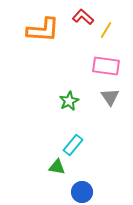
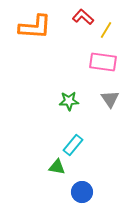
orange L-shape: moved 8 px left, 3 px up
pink rectangle: moved 3 px left, 4 px up
gray triangle: moved 2 px down
green star: rotated 24 degrees clockwise
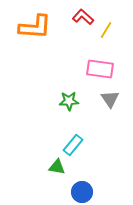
pink rectangle: moved 3 px left, 7 px down
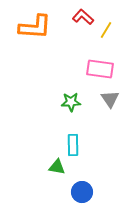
green star: moved 2 px right, 1 px down
cyan rectangle: rotated 40 degrees counterclockwise
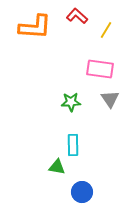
red L-shape: moved 6 px left, 1 px up
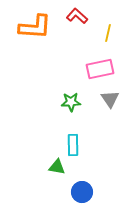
yellow line: moved 2 px right, 3 px down; rotated 18 degrees counterclockwise
pink rectangle: rotated 20 degrees counterclockwise
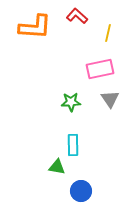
blue circle: moved 1 px left, 1 px up
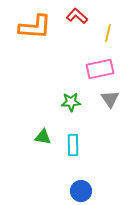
green triangle: moved 14 px left, 30 px up
